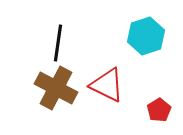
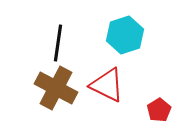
cyan hexagon: moved 21 px left, 1 px up
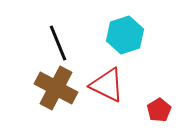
black line: rotated 30 degrees counterclockwise
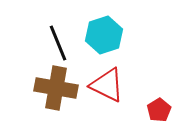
cyan hexagon: moved 21 px left
brown cross: rotated 18 degrees counterclockwise
